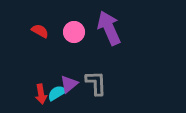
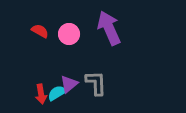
pink circle: moved 5 px left, 2 px down
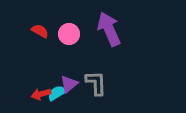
purple arrow: moved 1 px down
red arrow: rotated 84 degrees clockwise
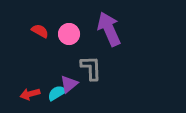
gray L-shape: moved 5 px left, 15 px up
red arrow: moved 11 px left
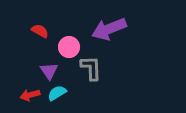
purple arrow: rotated 88 degrees counterclockwise
pink circle: moved 13 px down
purple triangle: moved 20 px left, 13 px up; rotated 24 degrees counterclockwise
red arrow: moved 1 px down
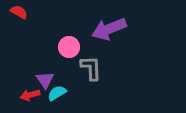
red semicircle: moved 21 px left, 19 px up
purple triangle: moved 4 px left, 9 px down
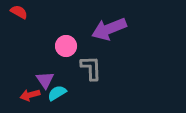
pink circle: moved 3 px left, 1 px up
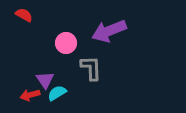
red semicircle: moved 5 px right, 3 px down
purple arrow: moved 2 px down
pink circle: moved 3 px up
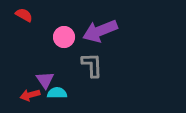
purple arrow: moved 9 px left
pink circle: moved 2 px left, 6 px up
gray L-shape: moved 1 px right, 3 px up
cyan semicircle: rotated 30 degrees clockwise
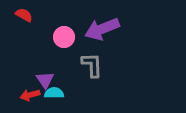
purple arrow: moved 2 px right, 2 px up
cyan semicircle: moved 3 px left
